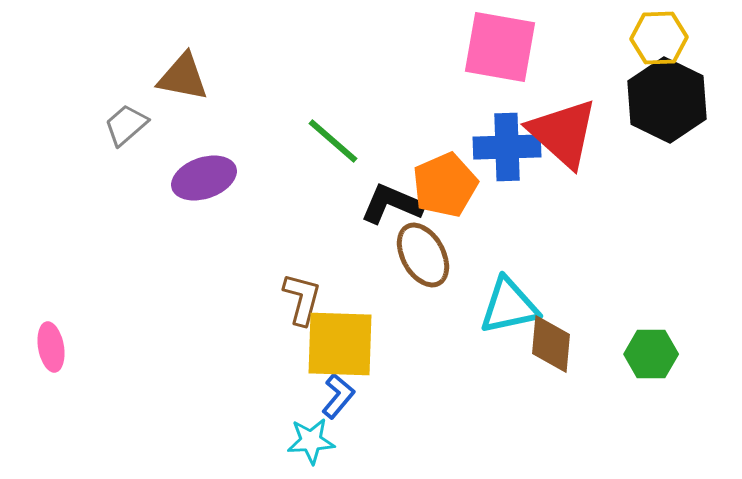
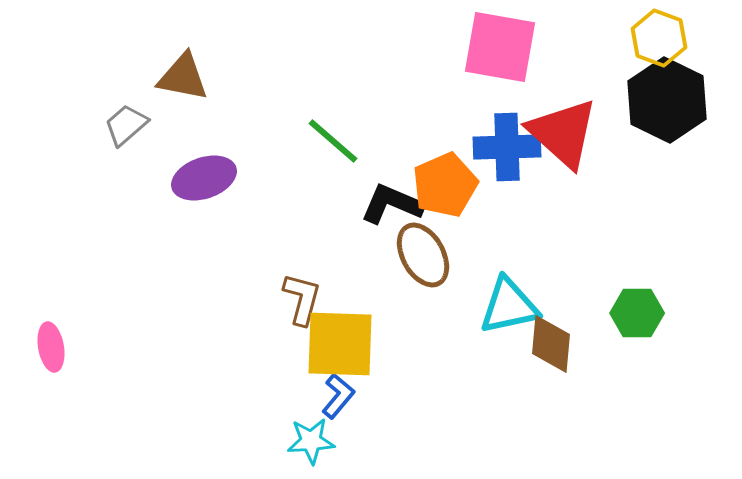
yellow hexagon: rotated 22 degrees clockwise
green hexagon: moved 14 px left, 41 px up
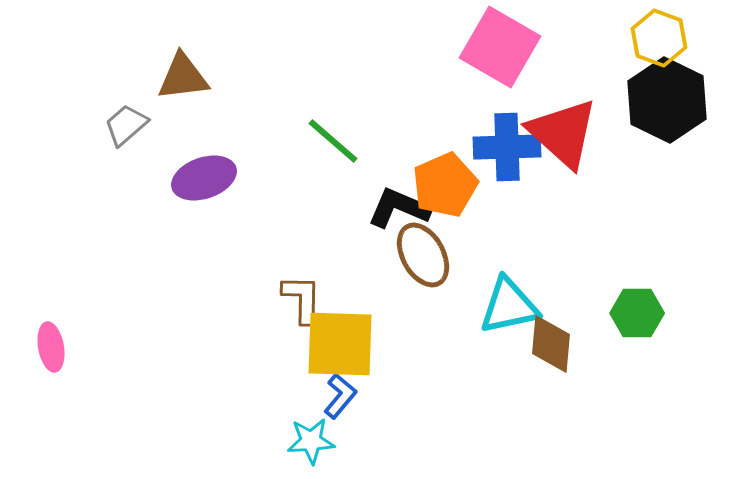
pink square: rotated 20 degrees clockwise
brown triangle: rotated 18 degrees counterclockwise
black L-shape: moved 7 px right, 4 px down
brown L-shape: rotated 14 degrees counterclockwise
blue L-shape: moved 2 px right
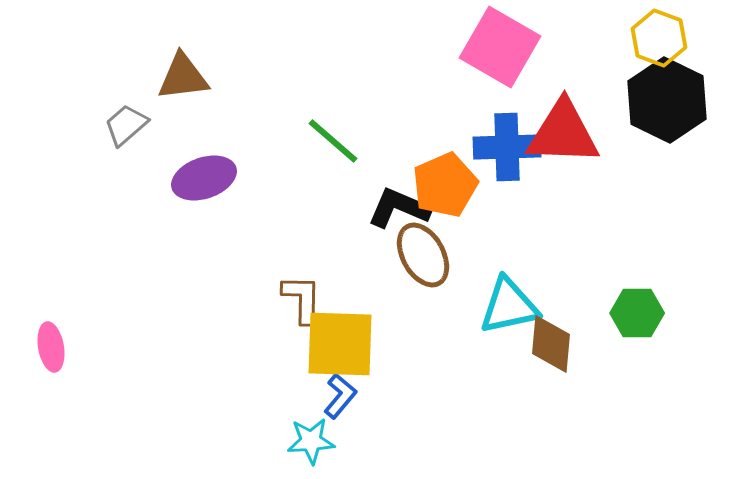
red triangle: rotated 40 degrees counterclockwise
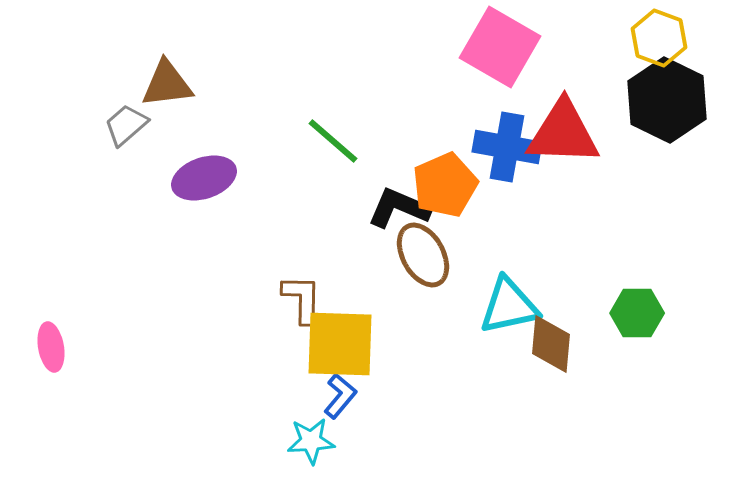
brown triangle: moved 16 px left, 7 px down
blue cross: rotated 12 degrees clockwise
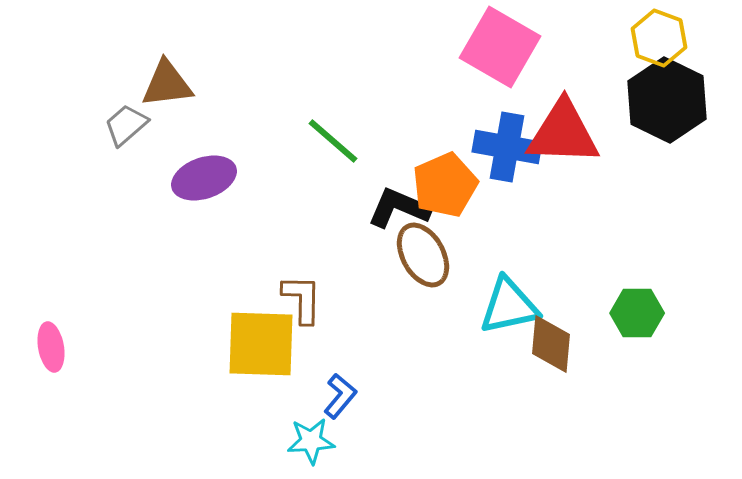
yellow square: moved 79 px left
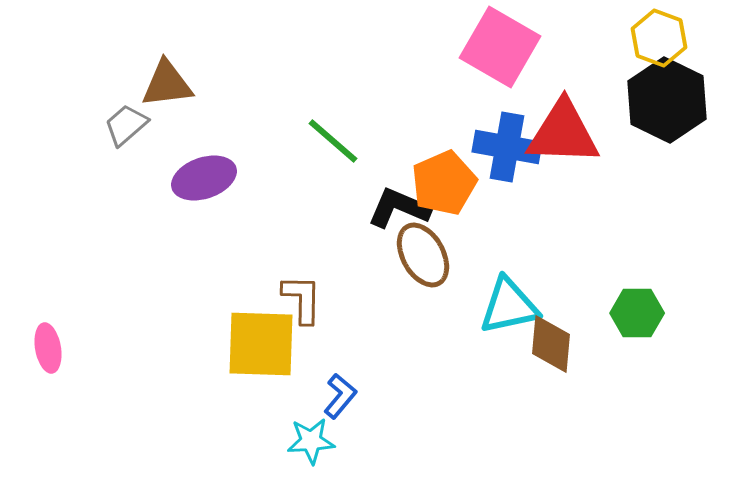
orange pentagon: moved 1 px left, 2 px up
pink ellipse: moved 3 px left, 1 px down
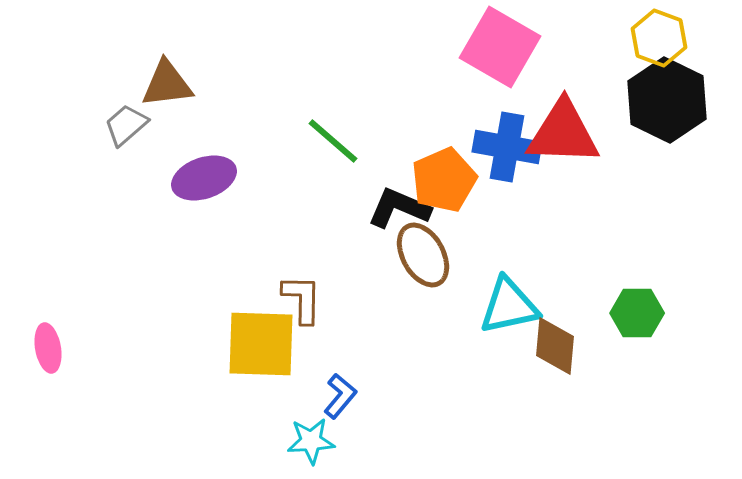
orange pentagon: moved 3 px up
brown diamond: moved 4 px right, 2 px down
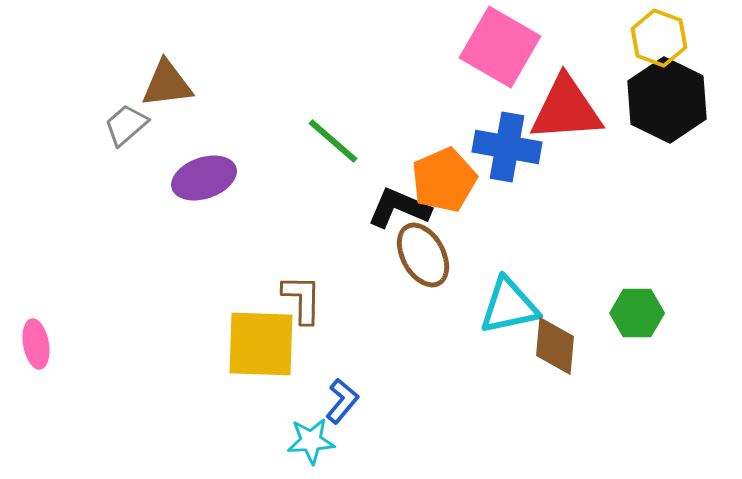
red triangle: moved 3 px right, 24 px up; rotated 6 degrees counterclockwise
pink ellipse: moved 12 px left, 4 px up
blue L-shape: moved 2 px right, 5 px down
